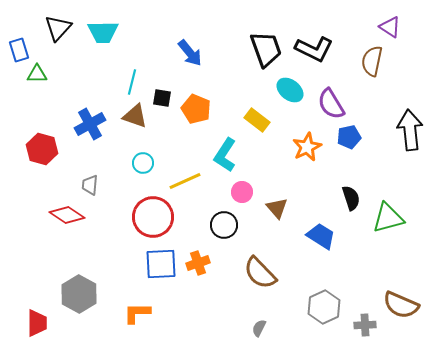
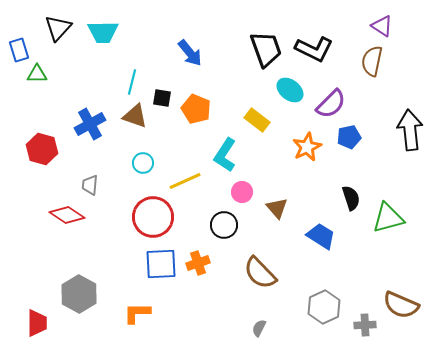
purple triangle at (390, 27): moved 8 px left, 1 px up
purple semicircle at (331, 104): rotated 104 degrees counterclockwise
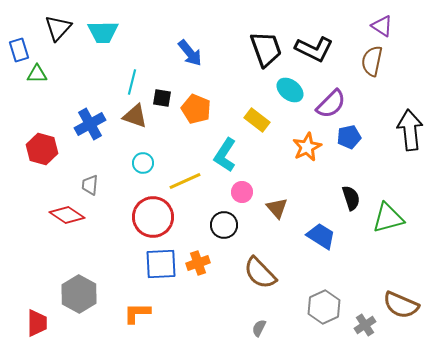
gray cross at (365, 325): rotated 30 degrees counterclockwise
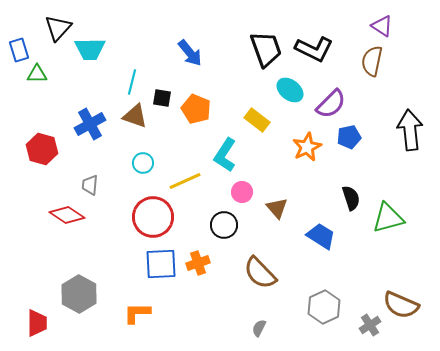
cyan trapezoid at (103, 32): moved 13 px left, 17 px down
gray cross at (365, 325): moved 5 px right
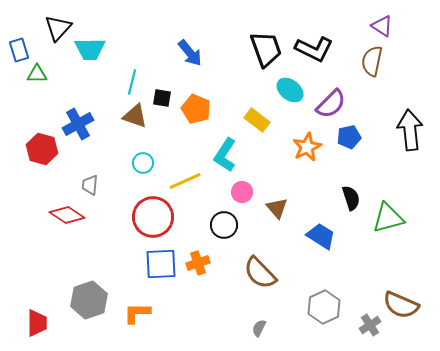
blue cross at (90, 124): moved 12 px left
gray hexagon at (79, 294): moved 10 px right, 6 px down; rotated 12 degrees clockwise
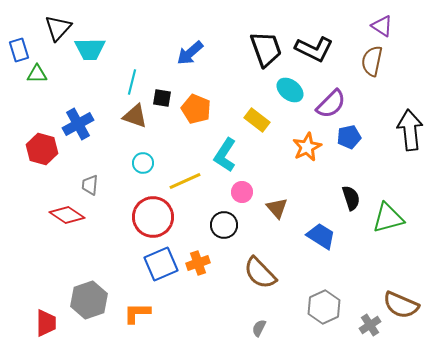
blue arrow at (190, 53): rotated 88 degrees clockwise
blue square at (161, 264): rotated 20 degrees counterclockwise
red trapezoid at (37, 323): moved 9 px right
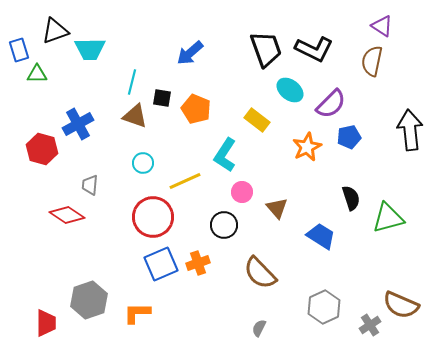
black triangle at (58, 28): moved 3 px left, 3 px down; rotated 28 degrees clockwise
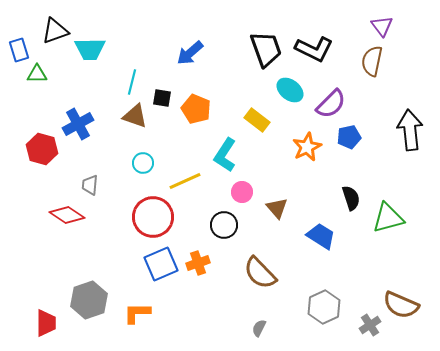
purple triangle at (382, 26): rotated 20 degrees clockwise
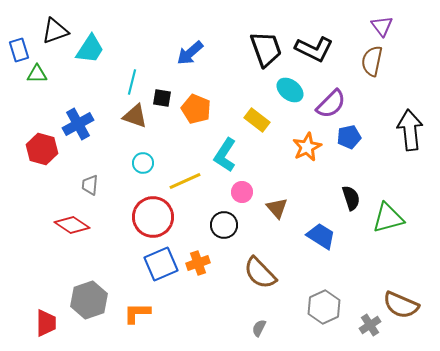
cyan trapezoid at (90, 49): rotated 56 degrees counterclockwise
red diamond at (67, 215): moved 5 px right, 10 px down
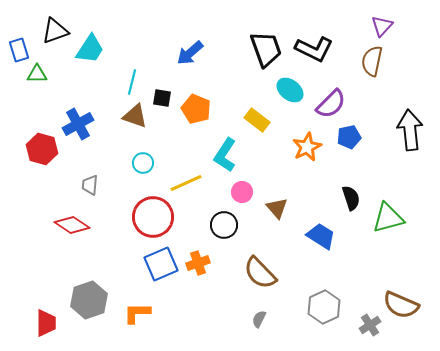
purple triangle at (382, 26): rotated 20 degrees clockwise
yellow line at (185, 181): moved 1 px right, 2 px down
gray semicircle at (259, 328): moved 9 px up
